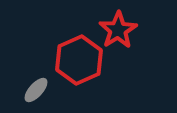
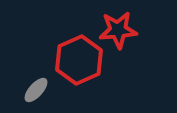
red star: rotated 27 degrees clockwise
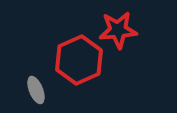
gray ellipse: rotated 64 degrees counterclockwise
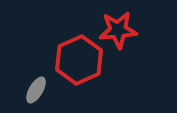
gray ellipse: rotated 52 degrees clockwise
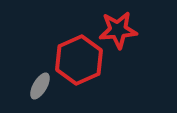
gray ellipse: moved 4 px right, 4 px up
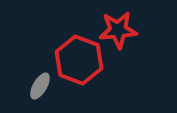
red hexagon: rotated 15 degrees counterclockwise
